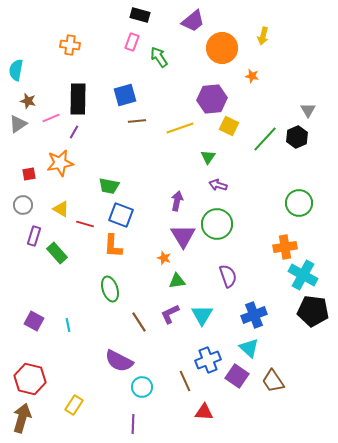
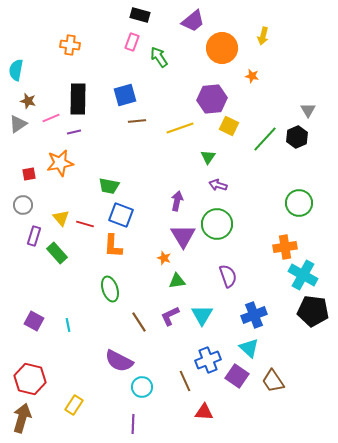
purple line at (74, 132): rotated 48 degrees clockwise
yellow triangle at (61, 209): moved 9 px down; rotated 18 degrees clockwise
purple L-shape at (170, 314): moved 2 px down
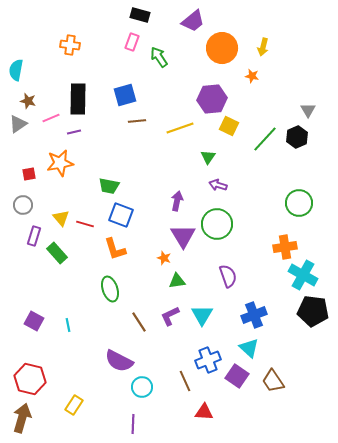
yellow arrow at (263, 36): moved 11 px down
orange L-shape at (113, 246): moved 2 px right, 3 px down; rotated 20 degrees counterclockwise
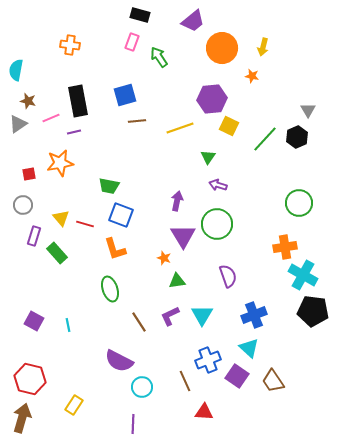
black rectangle at (78, 99): moved 2 px down; rotated 12 degrees counterclockwise
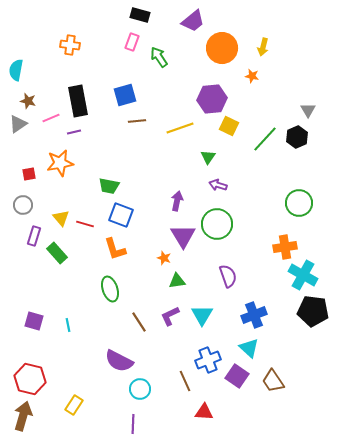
purple square at (34, 321): rotated 12 degrees counterclockwise
cyan circle at (142, 387): moved 2 px left, 2 px down
brown arrow at (22, 418): moved 1 px right, 2 px up
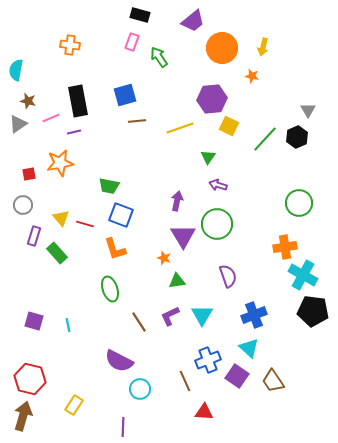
purple line at (133, 424): moved 10 px left, 3 px down
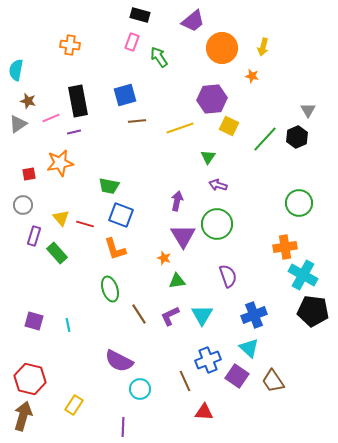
brown line at (139, 322): moved 8 px up
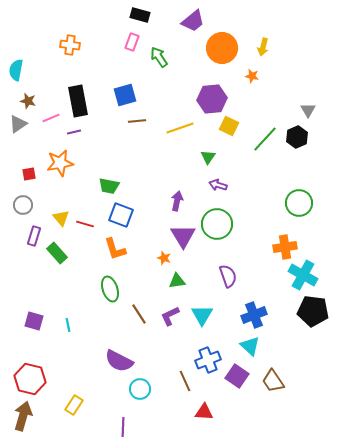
cyan triangle at (249, 348): moved 1 px right, 2 px up
